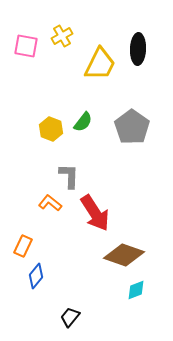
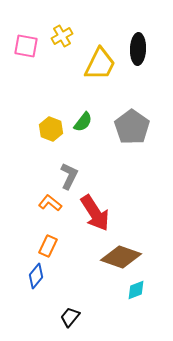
gray L-shape: rotated 24 degrees clockwise
orange rectangle: moved 25 px right
brown diamond: moved 3 px left, 2 px down
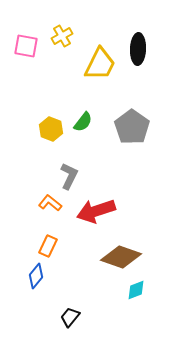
red arrow: moved 1 px right, 2 px up; rotated 105 degrees clockwise
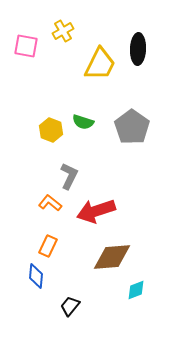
yellow cross: moved 1 px right, 5 px up
green semicircle: rotated 70 degrees clockwise
yellow hexagon: moved 1 px down
brown diamond: moved 9 px left; rotated 24 degrees counterclockwise
blue diamond: rotated 35 degrees counterclockwise
black trapezoid: moved 11 px up
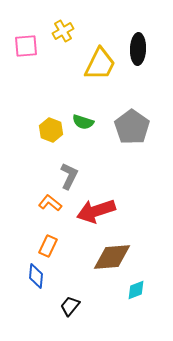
pink square: rotated 15 degrees counterclockwise
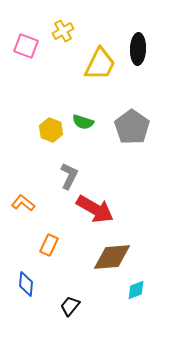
pink square: rotated 25 degrees clockwise
orange L-shape: moved 27 px left
red arrow: moved 1 px left, 2 px up; rotated 132 degrees counterclockwise
orange rectangle: moved 1 px right, 1 px up
blue diamond: moved 10 px left, 8 px down
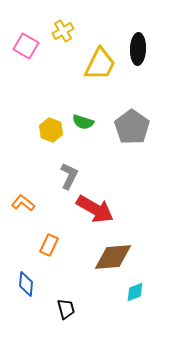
pink square: rotated 10 degrees clockwise
brown diamond: moved 1 px right
cyan diamond: moved 1 px left, 2 px down
black trapezoid: moved 4 px left, 3 px down; rotated 125 degrees clockwise
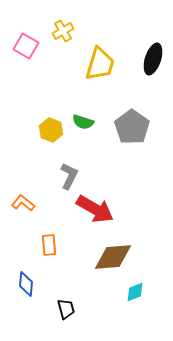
black ellipse: moved 15 px right, 10 px down; rotated 16 degrees clockwise
yellow trapezoid: rotated 9 degrees counterclockwise
orange rectangle: rotated 30 degrees counterclockwise
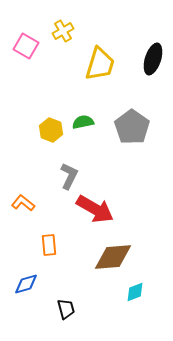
green semicircle: rotated 150 degrees clockwise
blue diamond: rotated 70 degrees clockwise
